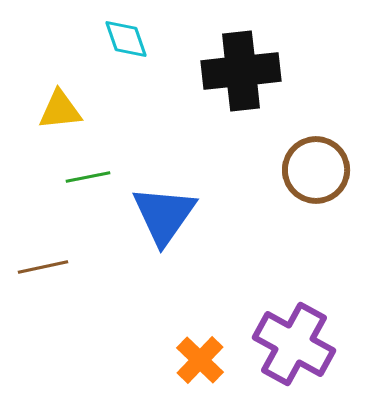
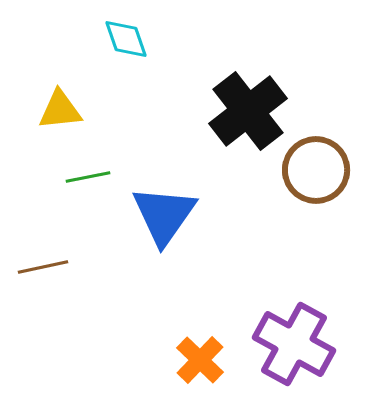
black cross: moved 7 px right, 40 px down; rotated 32 degrees counterclockwise
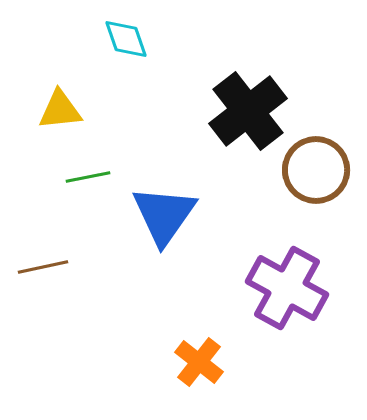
purple cross: moved 7 px left, 56 px up
orange cross: moved 1 px left, 2 px down; rotated 6 degrees counterclockwise
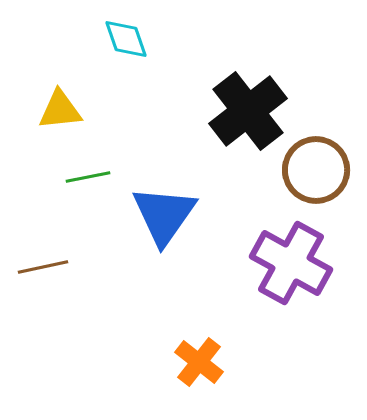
purple cross: moved 4 px right, 25 px up
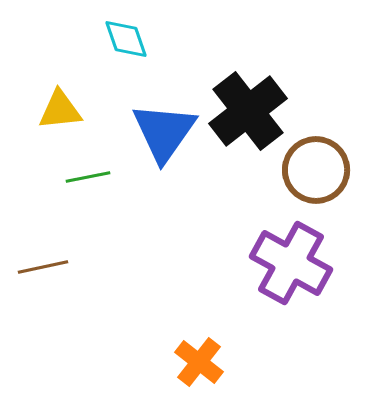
blue triangle: moved 83 px up
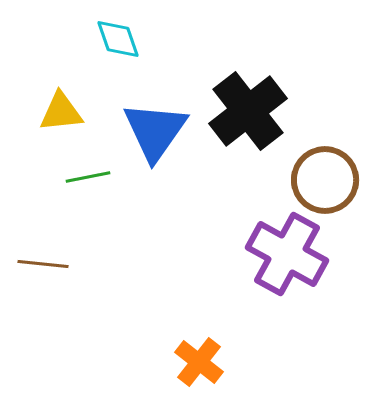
cyan diamond: moved 8 px left
yellow triangle: moved 1 px right, 2 px down
blue triangle: moved 9 px left, 1 px up
brown circle: moved 9 px right, 10 px down
purple cross: moved 4 px left, 9 px up
brown line: moved 3 px up; rotated 18 degrees clockwise
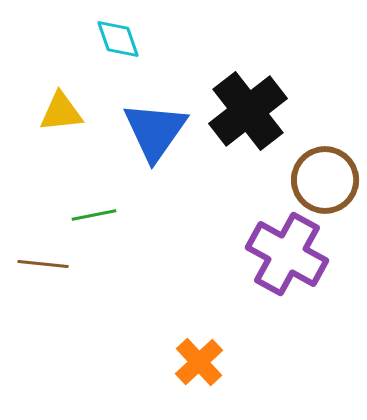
green line: moved 6 px right, 38 px down
orange cross: rotated 9 degrees clockwise
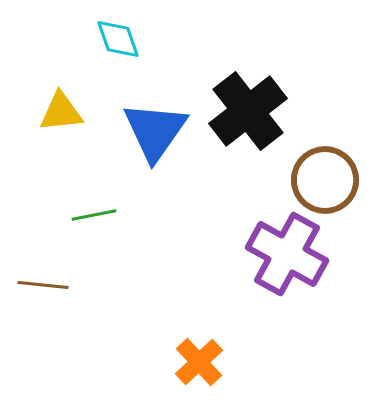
brown line: moved 21 px down
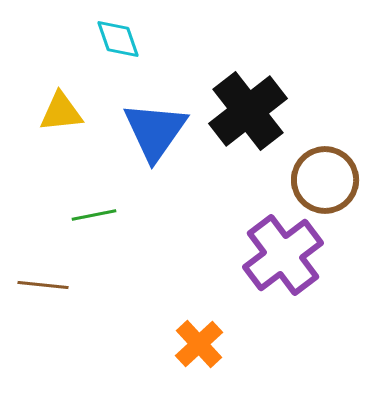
purple cross: moved 4 px left, 1 px down; rotated 24 degrees clockwise
orange cross: moved 18 px up
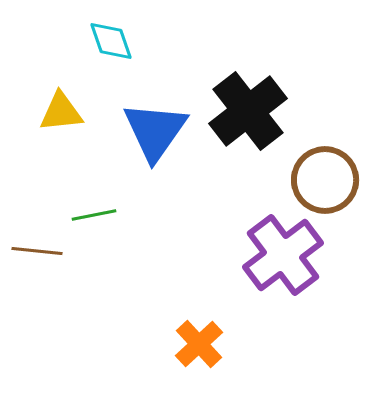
cyan diamond: moved 7 px left, 2 px down
brown line: moved 6 px left, 34 px up
